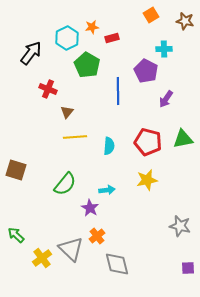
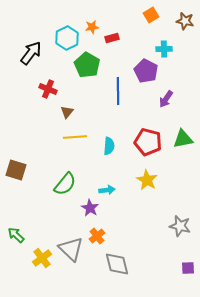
yellow star: rotated 30 degrees counterclockwise
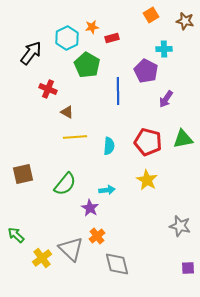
brown triangle: rotated 40 degrees counterclockwise
brown square: moved 7 px right, 4 px down; rotated 30 degrees counterclockwise
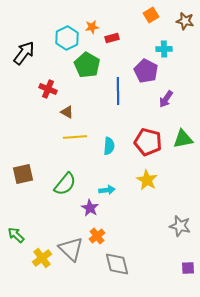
black arrow: moved 7 px left
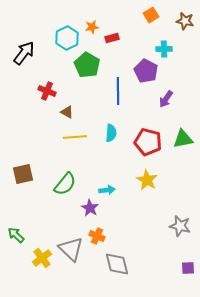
red cross: moved 1 px left, 2 px down
cyan semicircle: moved 2 px right, 13 px up
orange cross: rotated 28 degrees counterclockwise
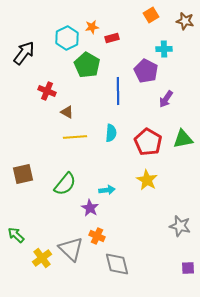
red pentagon: rotated 16 degrees clockwise
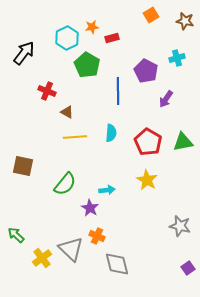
cyan cross: moved 13 px right, 9 px down; rotated 14 degrees counterclockwise
green triangle: moved 3 px down
brown square: moved 8 px up; rotated 25 degrees clockwise
purple square: rotated 32 degrees counterclockwise
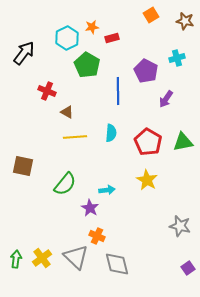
green arrow: moved 24 px down; rotated 54 degrees clockwise
gray triangle: moved 5 px right, 8 px down
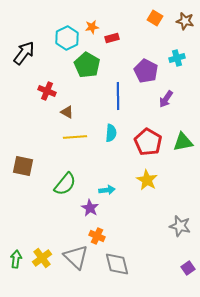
orange square: moved 4 px right, 3 px down; rotated 28 degrees counterclockwise
blue line: moved 5 px down
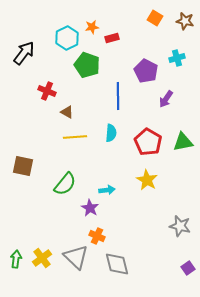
green pentagon: rotated 10 degrees counterclockwise
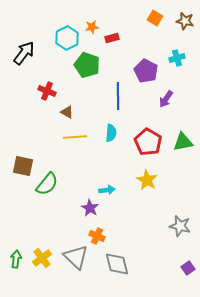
green semicircle: moved 18 px left
